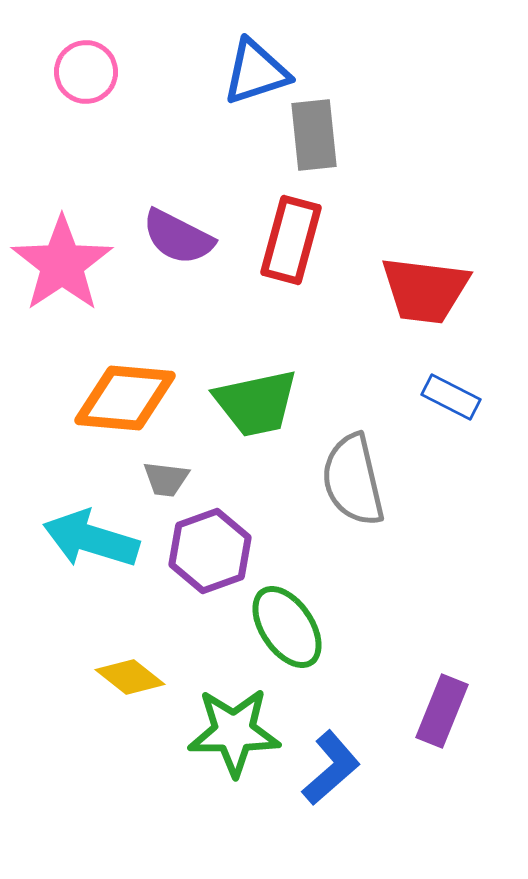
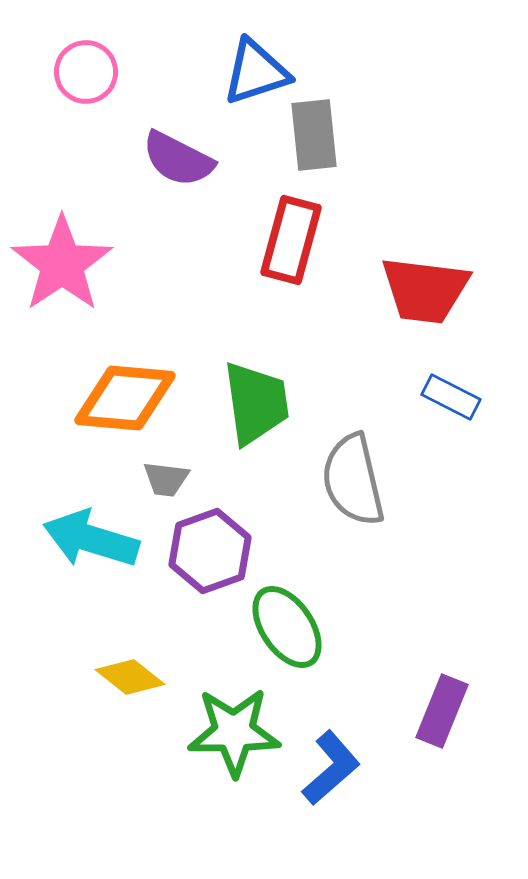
purple semicircle: moved 78 px up
green trapezoid: rotated 86 degrees counterclockwise
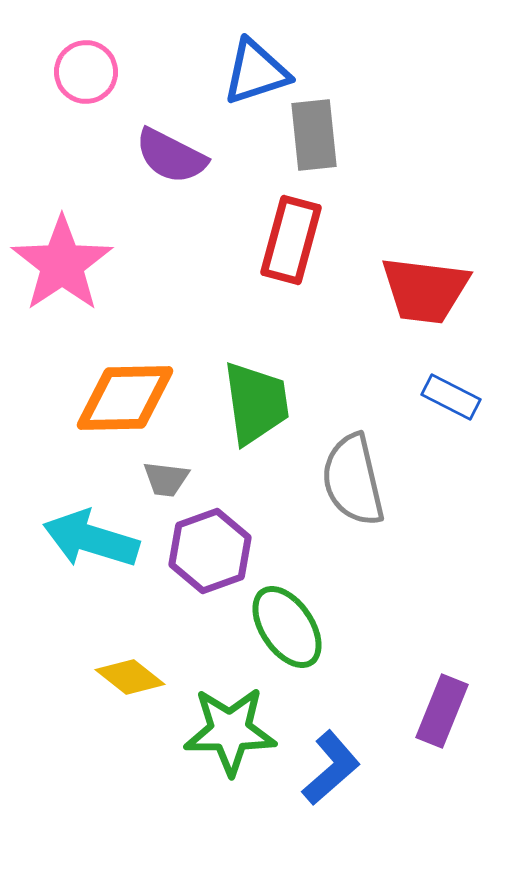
purple semicircle: moved 7 px left, 3 px up
orange diamond: rotated 6 degrees counterclockwise
green star: moved 4 px left, 1 px up
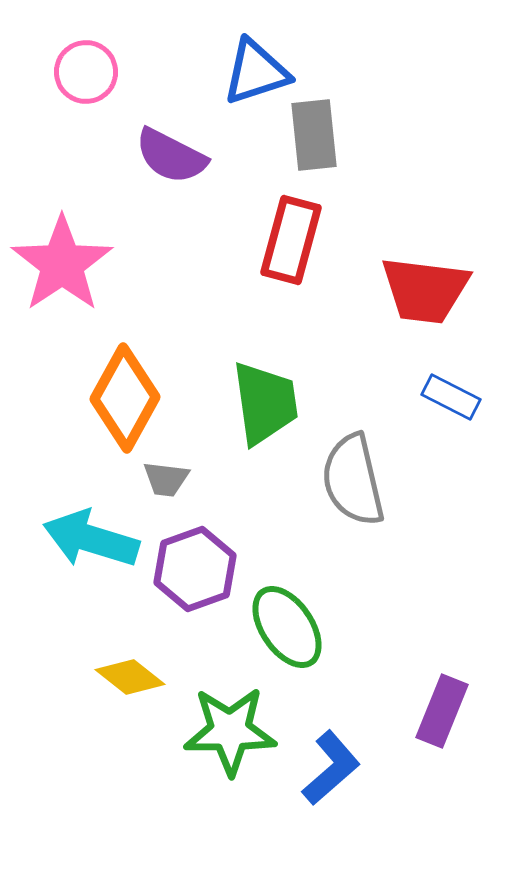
orange diamond: rotated 60 degrees counterclockwise
green trapezoid: moved 9 px right
purple hexagon: moved 15 px left, 18 px down
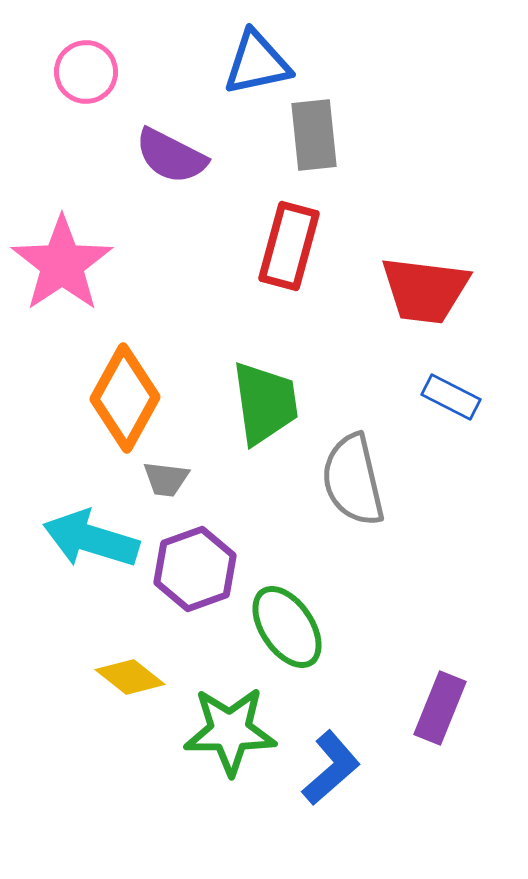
blue triangle: moved 1 px right, 9 px up; rotated 6 degrees clockwise
red rectangle: moved 2 px left, 6 px down
purple rectangle: moved 2 px left, 3 px up
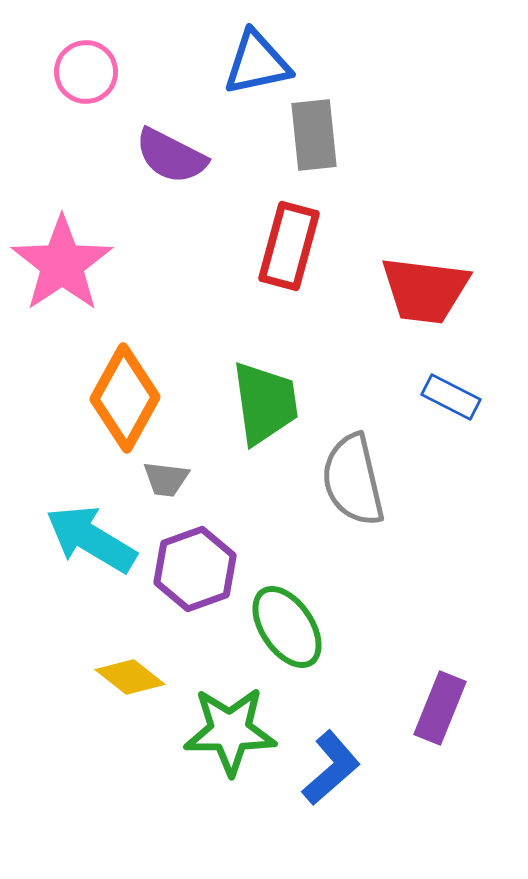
cyan arrow: rotated 14 degrees clockwise
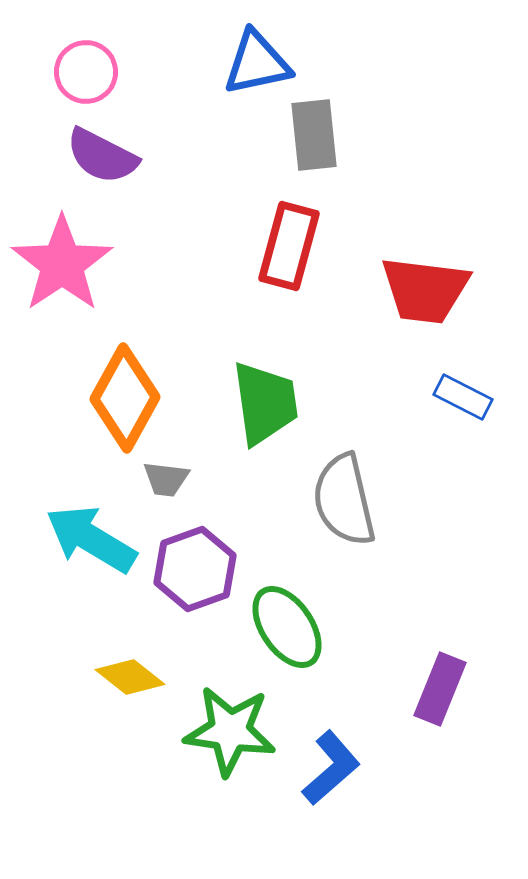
purple semicircle: moved 69 px left
blue rectangle: moved 12 px right
gray semicircle: moved 9 px left, 20 px down
purple rectangle: moved 19 px up
green star: rotated 8 degrees clockwise
